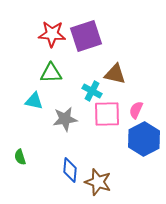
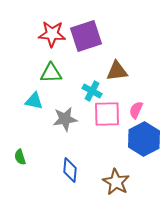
brown triangle: moved 2 px right, 3 px up; rotated 20 degrees counterclockwise
brown star: moved 18 px right; rotated 12 degrees clockwise
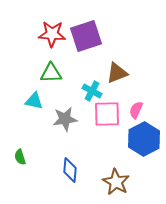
brown triangle: moved 2 px down; rotated 15 degrees counterclockwise
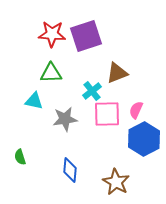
cyan cross: rotated 24 degrees clockwise
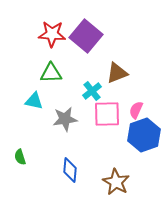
purple square: rotated 32 degrees counterclockwise
blue hexagon: moved 4 px up; rotated 8 degrees clockwise
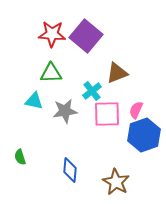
gray star: moved 8 px up
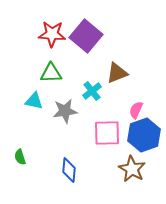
pink square: moved 19 px down
blue diamond: moved 1 px left
brown star: moved 16 px right, 13 px up
